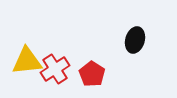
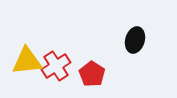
red cross: moved 1 px right, 3 px up
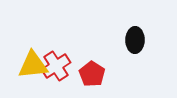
black ellipse: rotated 15 degrees counterclockwise
yellow triangle: moved 6 px right, 4 px down
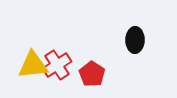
red cross: moved 1 px right, 1 px up
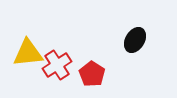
black ellipse: rotated 30 degrees clockwise
yellow triangle: moved 5 px left, 12 px up
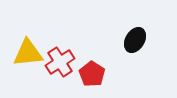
red cross: moved 3 px right, 3 px up
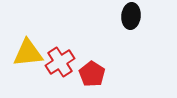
black ellipse: moved 4 px left, 24 px up; rotated 25 degrees counterclockwise
